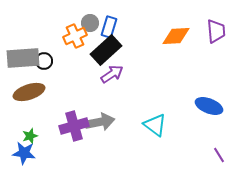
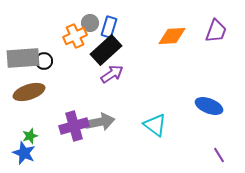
purple trapezoid: rotated 25 degrees clockwise
orange diamond: moved 4 px left
blue star: rotated 15 degrees clockwise
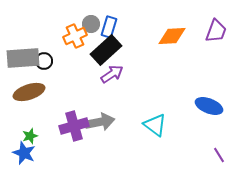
gray circle: moved 1 px right, 1 px down
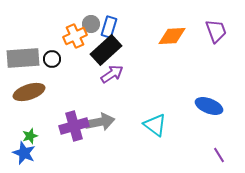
purple trapezoid: rotated 40 degrees counterclockwise
black circle: moved 8 px right, 2 px up
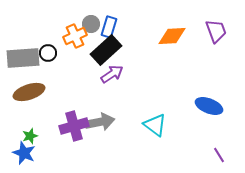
black circle: moved 4 px left, 6 px up
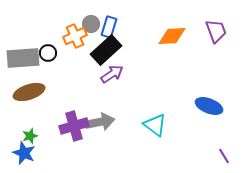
purple line: moved 5 px right, 1 px down
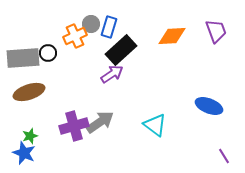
black rectangle: moved 15 px right
gray arrow: rotated 24 degrees counterclockwise
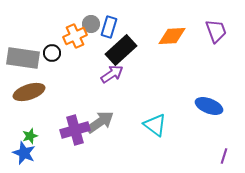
black circle: moved 4 px right
gray rectangle: rotated 12 degrees clockwise
purple cross: moved 1 px right, 4 px down
purple line: rotated 49 degrees clockwise
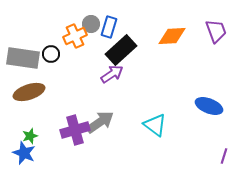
black circle: moved 1 px left, 1 px down
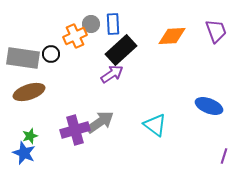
blue rectangle: moved 4 px right, 3 px up; rotated 20 degrees counterclockwise
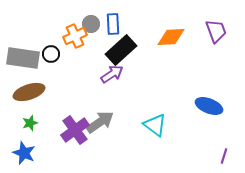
orange diamond: moved 1 px left, 1 px down
purple cross: rotated 20 degrees counterclockwise
green star: moved 13 px up
